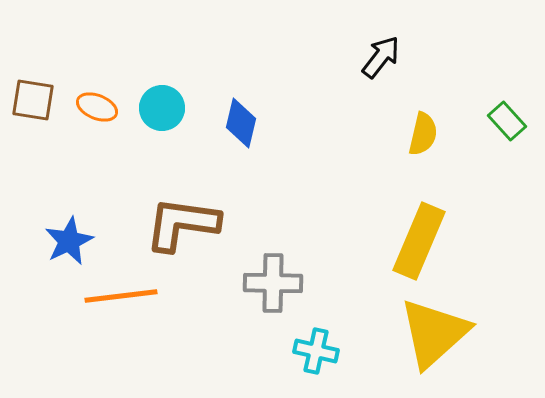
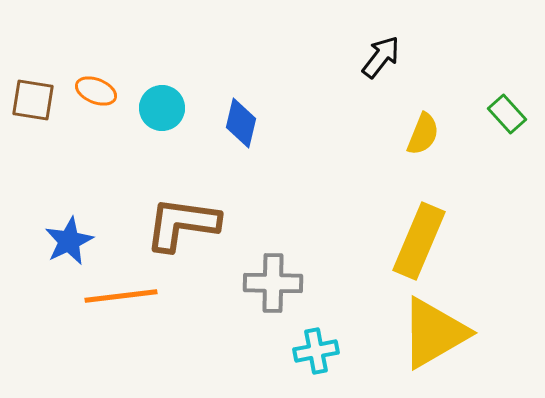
orange ellipse: moved 1 px left, 16 px up
green rectangle: moved 7 px up
yellow semicircle: rotated 9 degrees clockwise
yellow triangle: rotated 12 degrees clockwise
cyan cross: rotated 24 degrees counterclockwise
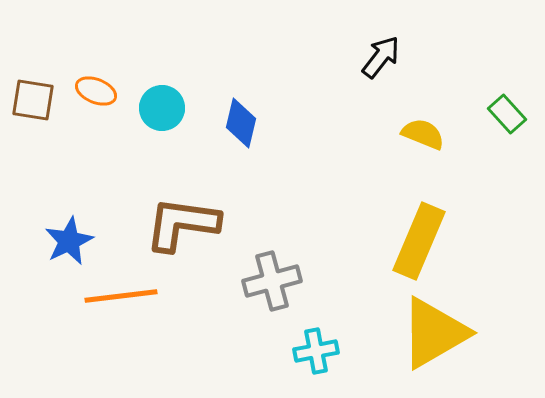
yellow semicircle: rotated 90 degrees counterclockwise
gray cross: moved 1 px left, 2 px up; rotated 16 degrees counterclockwise
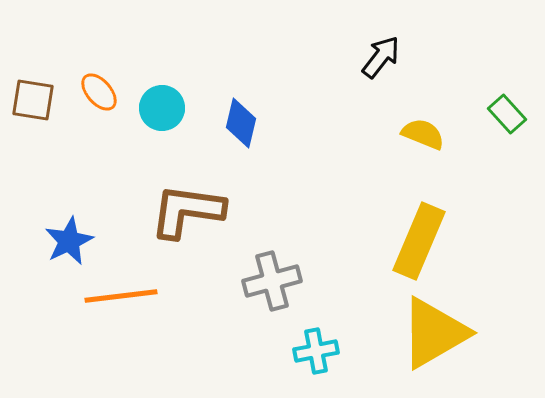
orange ellipse: moved 3 px right, 1 px down; rotated 27 degrees clockwise
brown L-shape: moved 5 px right, 13 px up
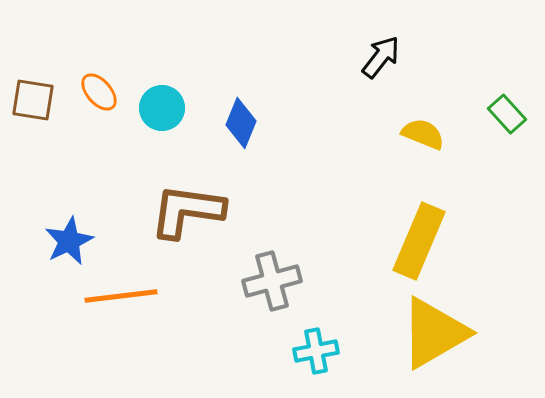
blue diamond: rotated 9 degrees clockwise
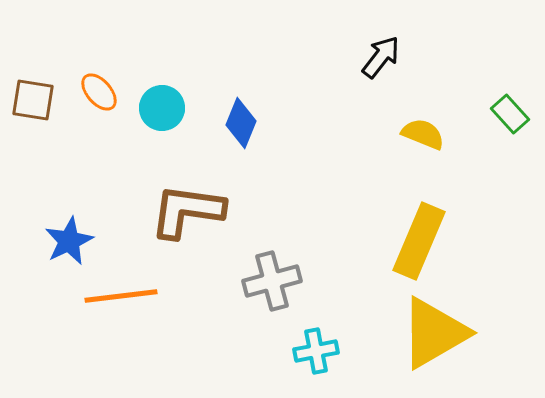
green rectangle: moved 3 px right
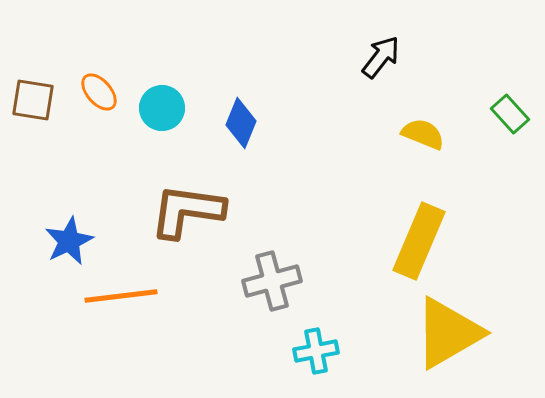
yellow triangle: moved 14 px right
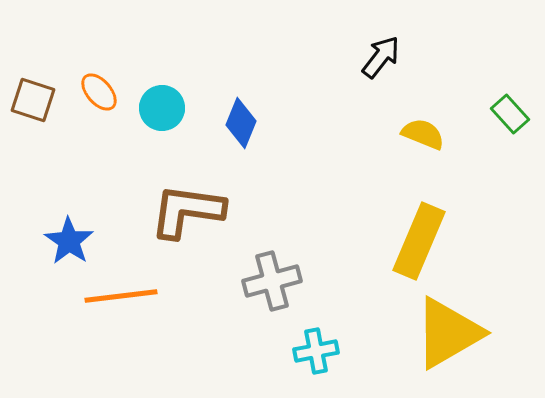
brown square: rotated 9 degrees clockwise
blue star: rotated 12 degrees counterclockwise
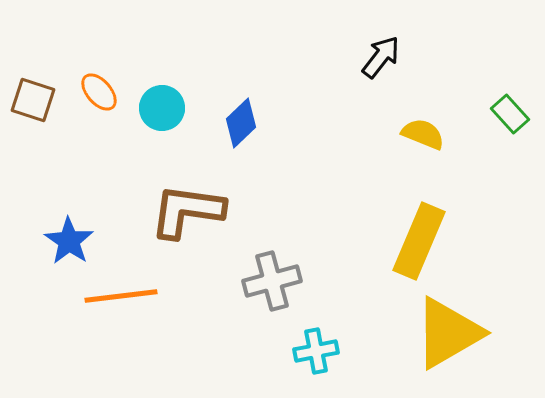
blue diamond: rotated 24 degrees clockwise
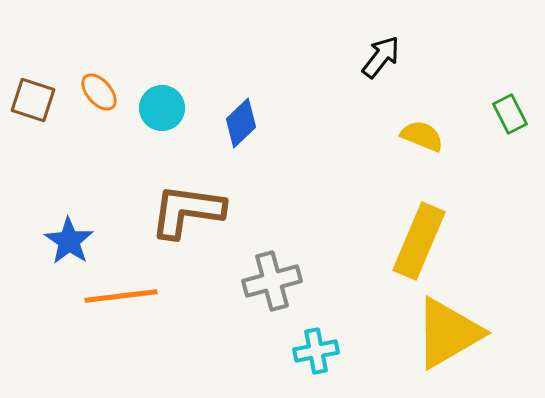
green rectangle: rotated 15 degrees clockwise
yellow semicircle: moved 1 px left, 2 px down
